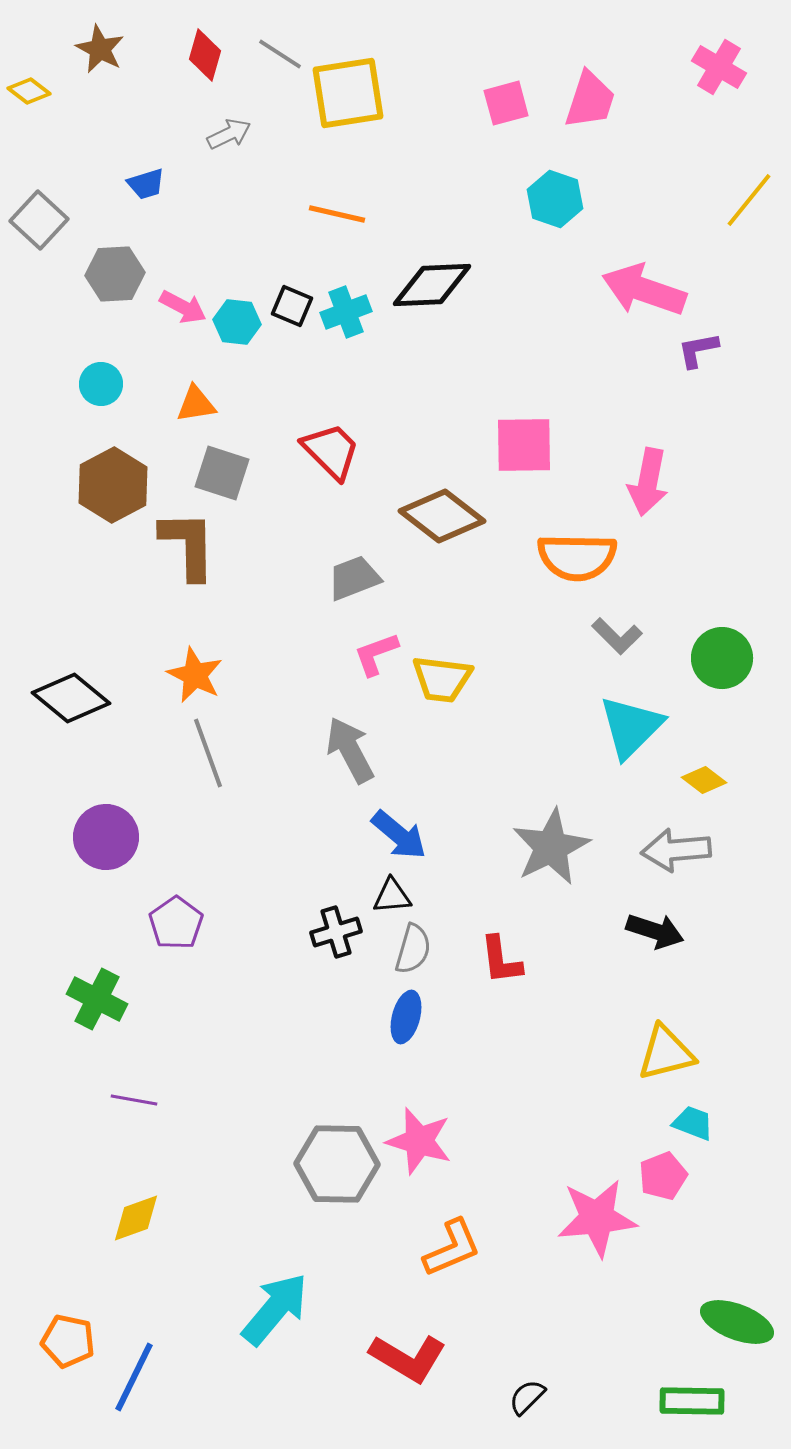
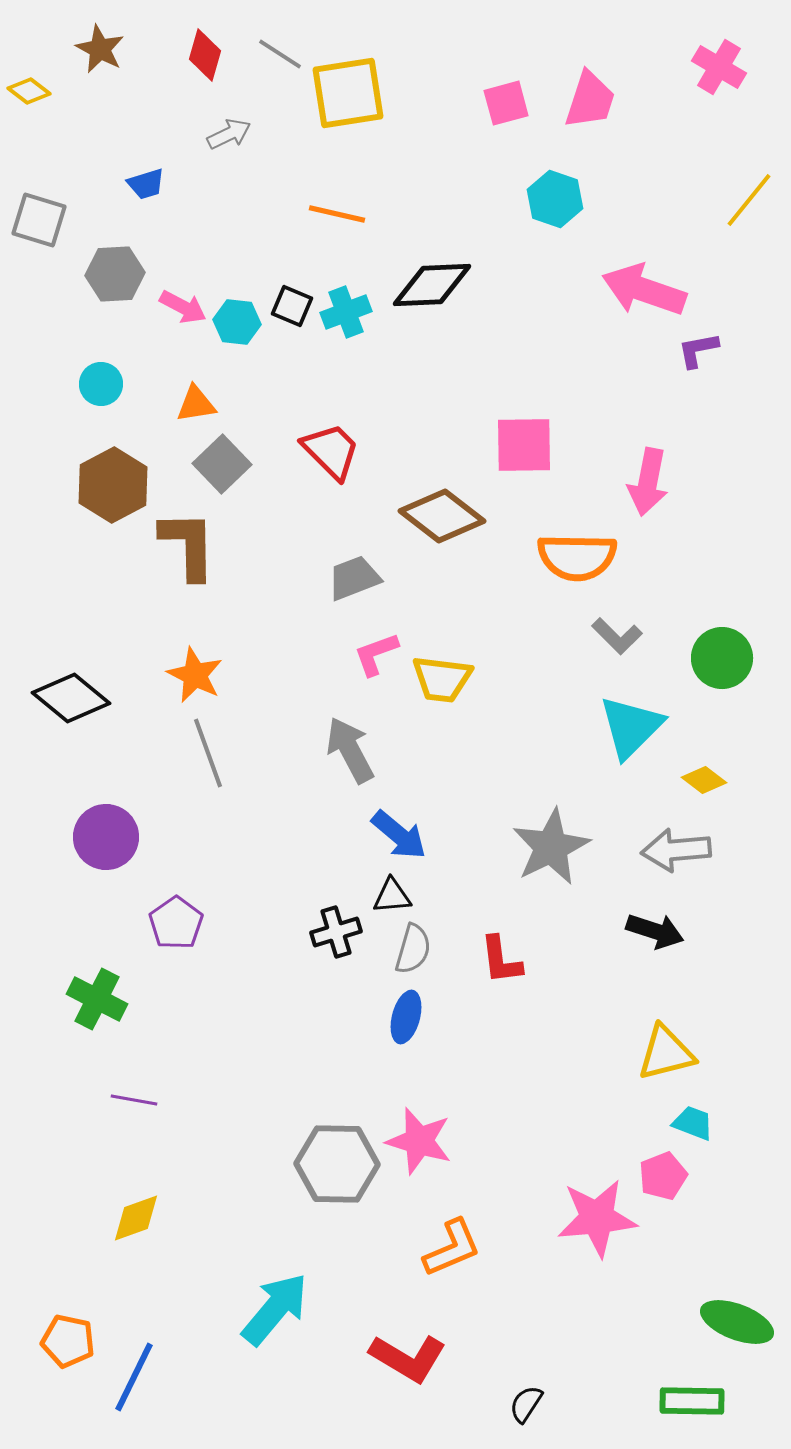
gray square at (39, 220): rotated 26 degrees counterclockwise
gray square at (222, 473): moved 9 px up; rotated 28 degrees clockwise
black semicircle at (527, 1397): moved 1 px left, 7 px down; rotated 12 degrees counterclockwise
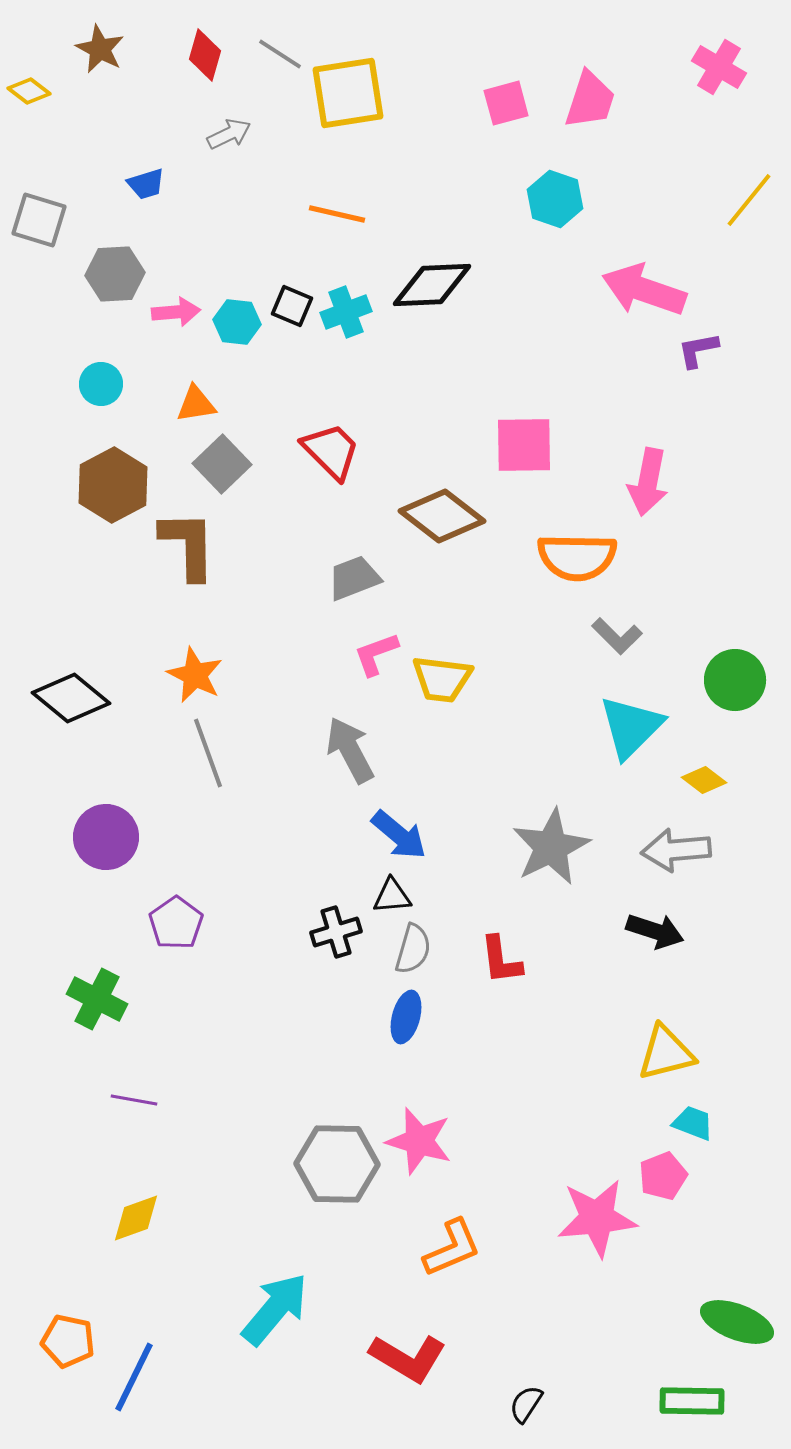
pink arrow at (183, 307): moved 7 px left, 5 px down; rotated 33 degrees counterclockwise
green circle at (722, 658): moved 13 px right, 22 px down
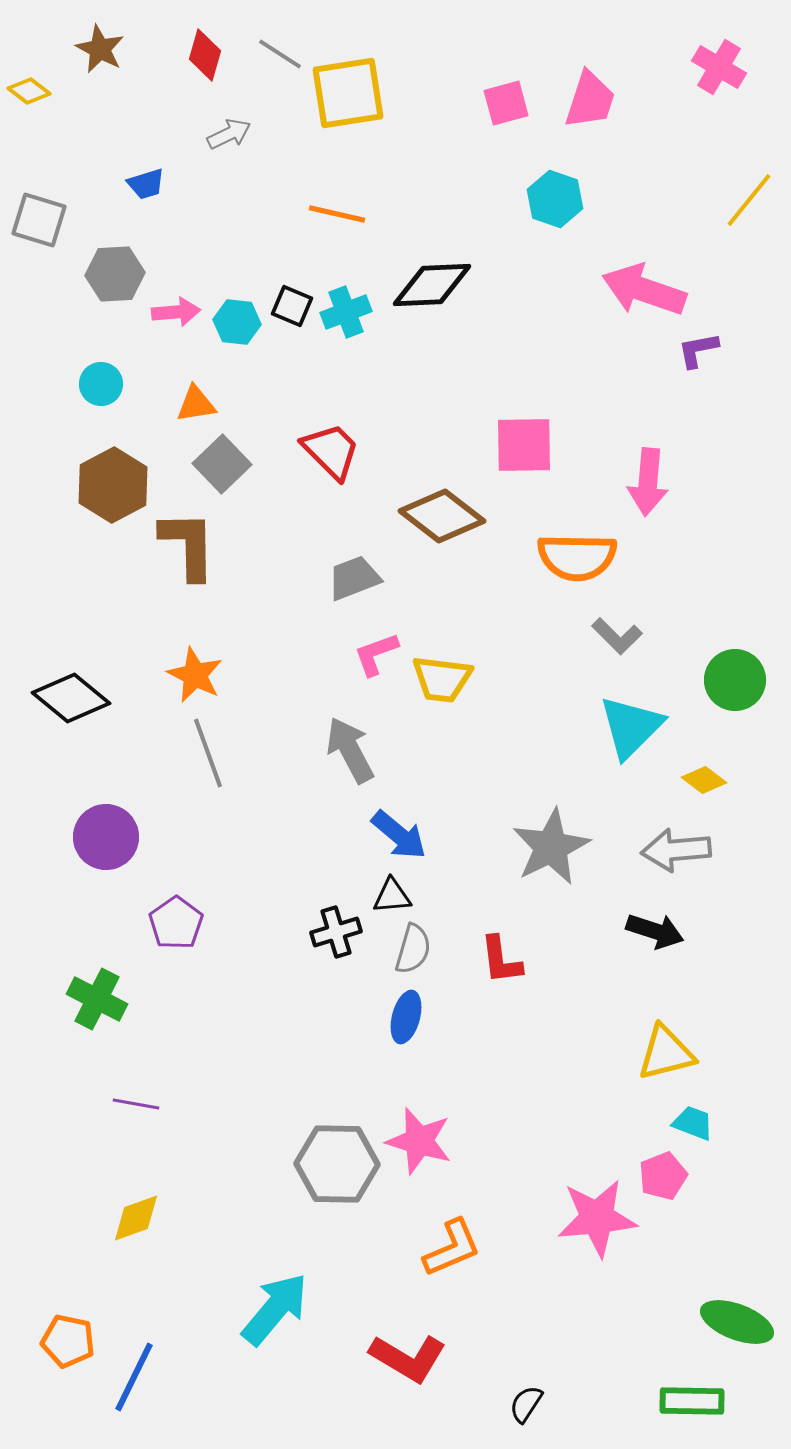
pink arrow at (648, 482): rotated 6 degrees counterclockwise
purple line at (134, 1100): moved 2 px right, 4 px down
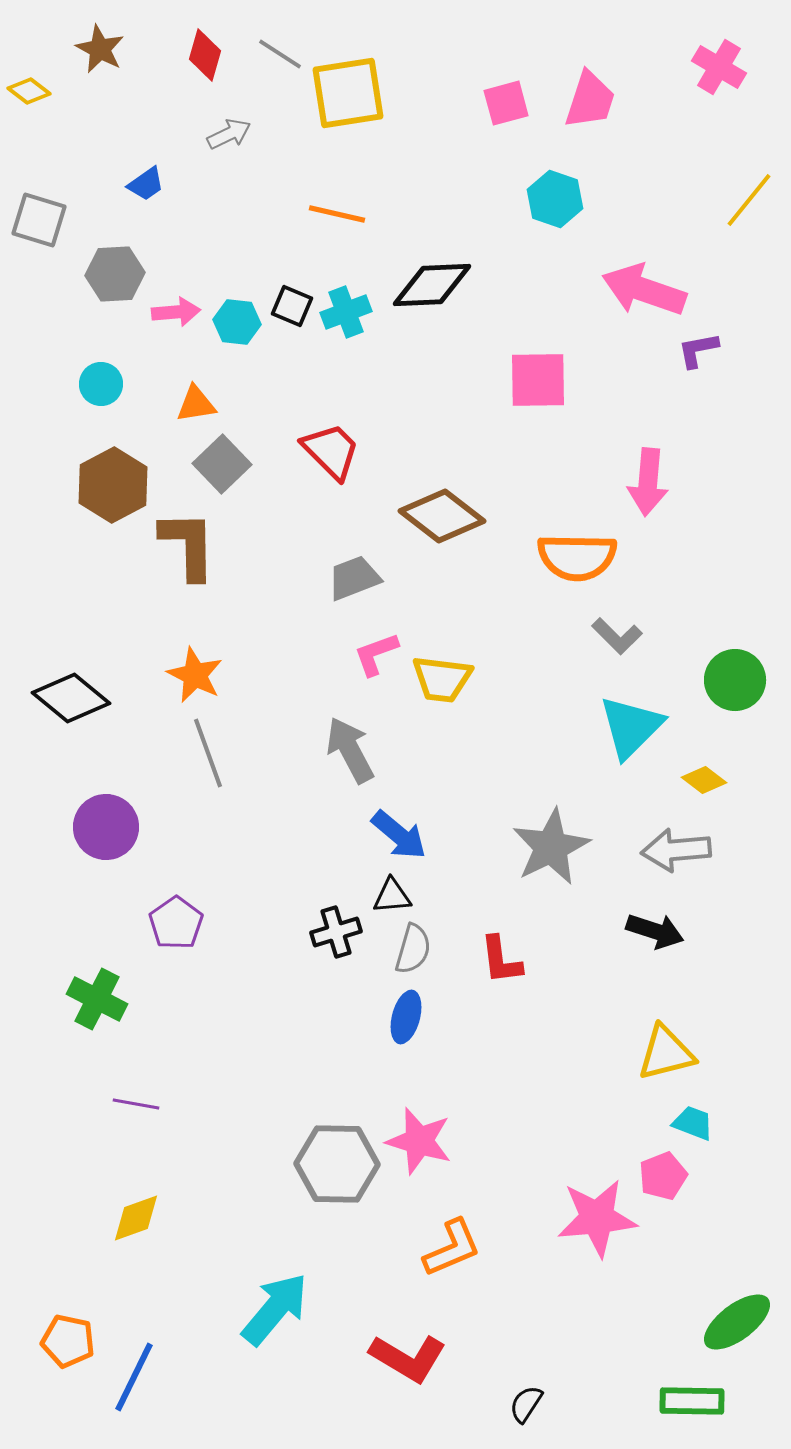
blue trapezoid at (146, 184): rotated 18 degrees counterclockwise
pink square at (524, 445): moved 14 px right, 65 px up
purple circle at (106, 837): moved 10 px up
green ellipse at (737, 1322): rotated 58 degrees counterclockwise
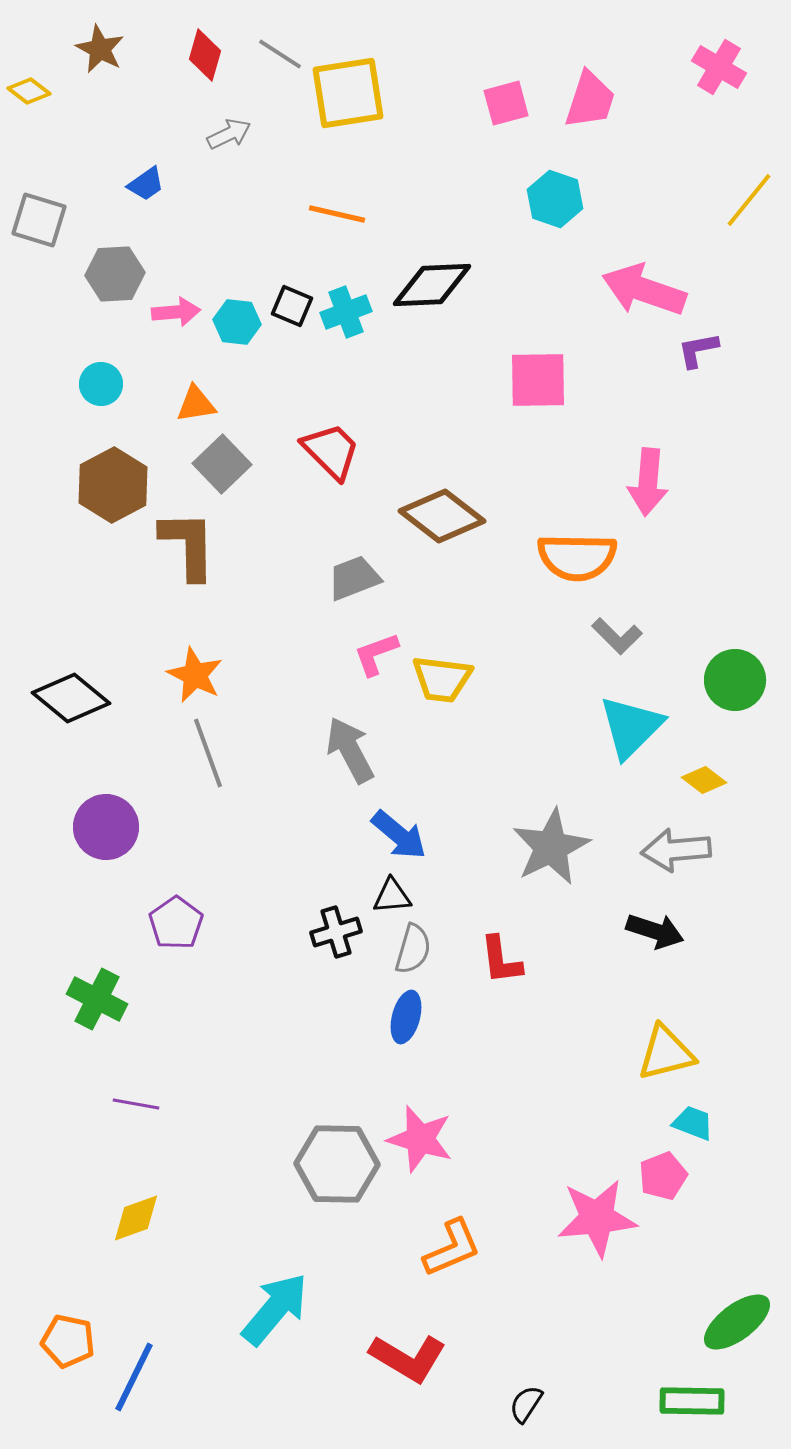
pink star at (419, 1141): moved 1 px right, 2 px up
